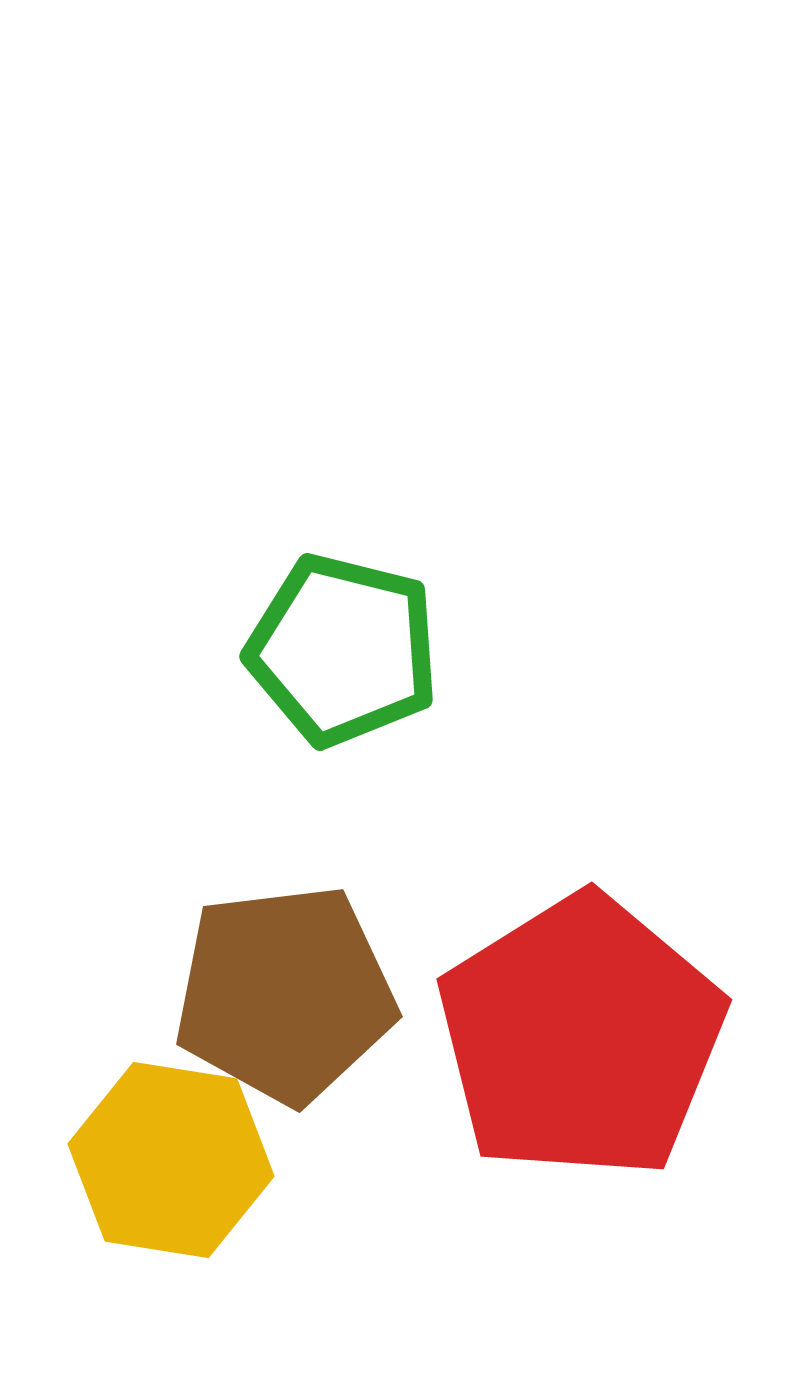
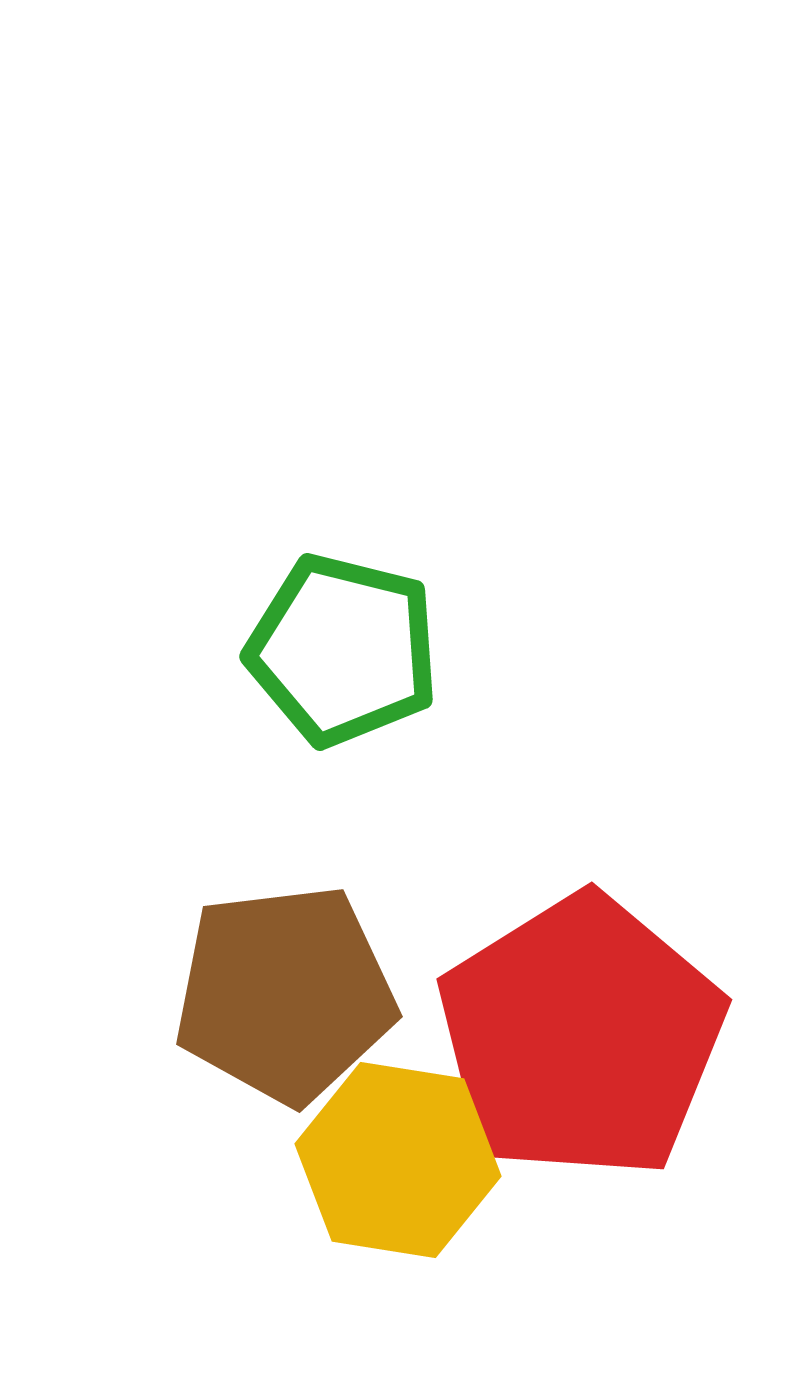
yellow hexagon: moved 227 px right
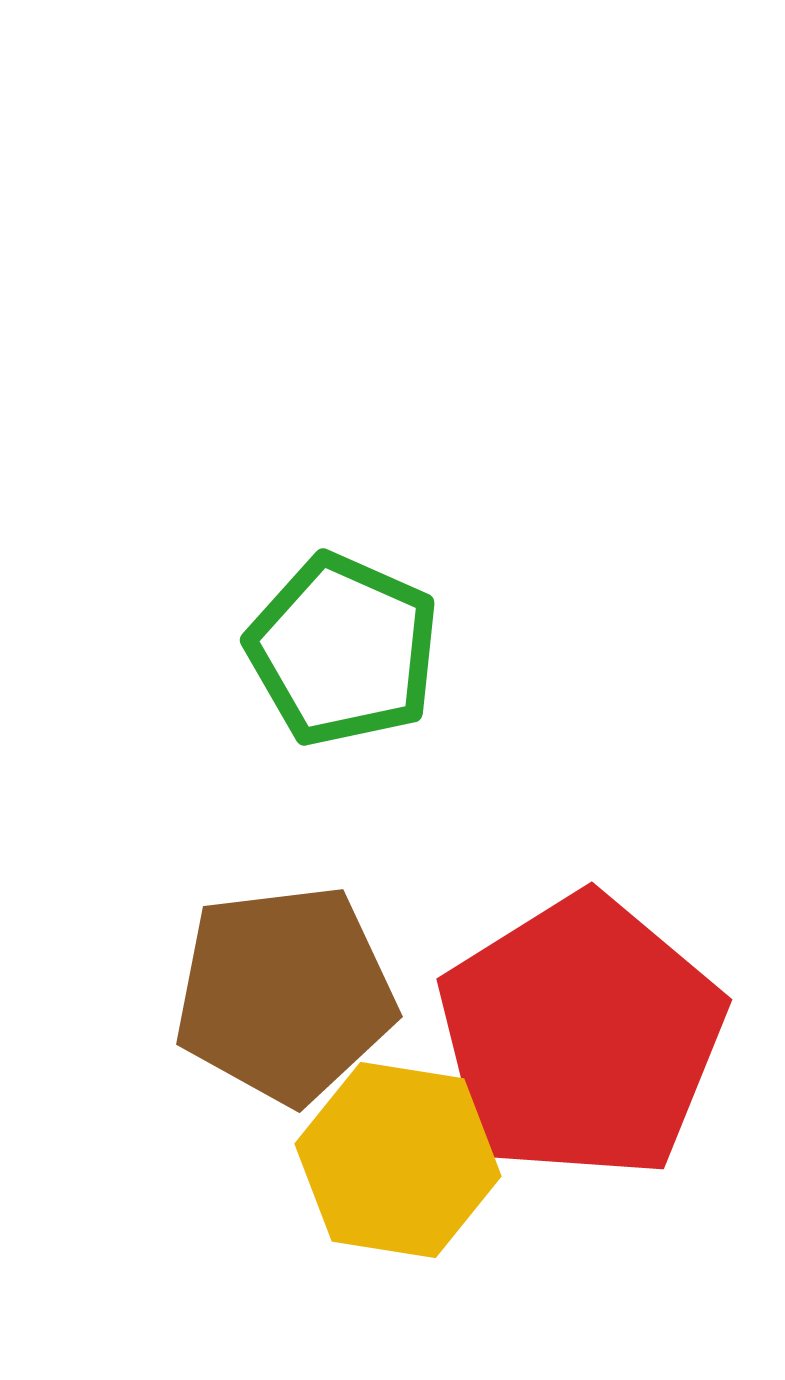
green pentagon: rotated 10 degrees clockwise
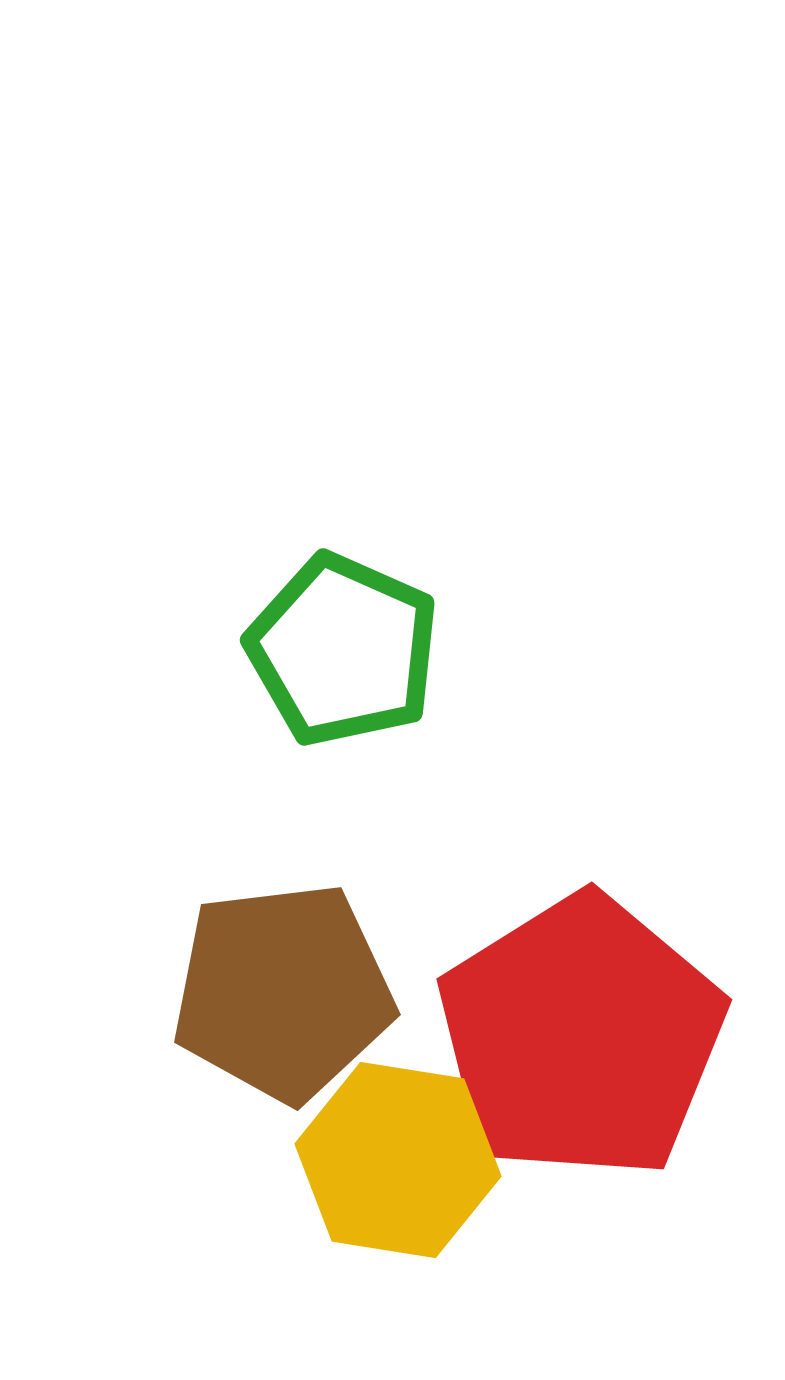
brown pentagon: moved 2 px left, 2 px up
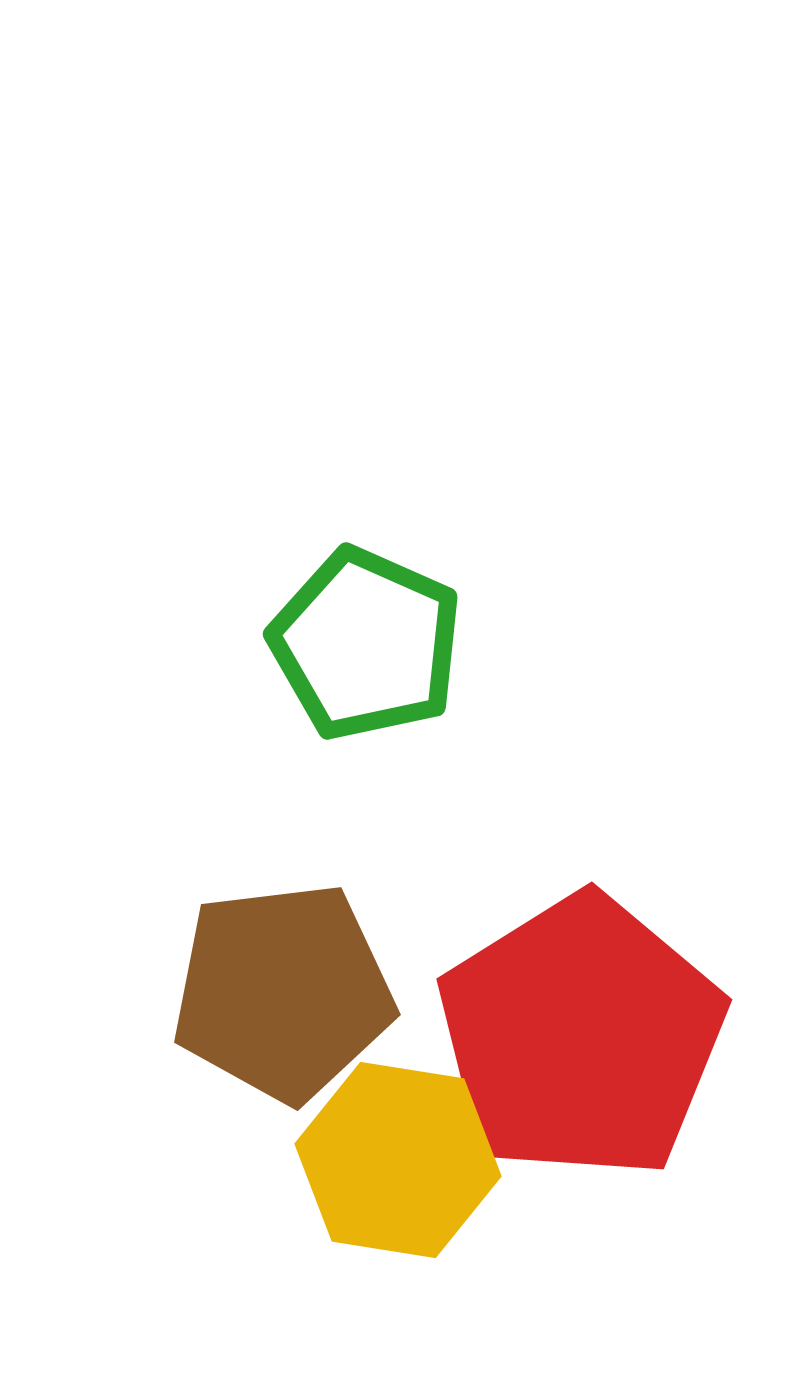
green pentagon: moved 23 px right, 6 px up
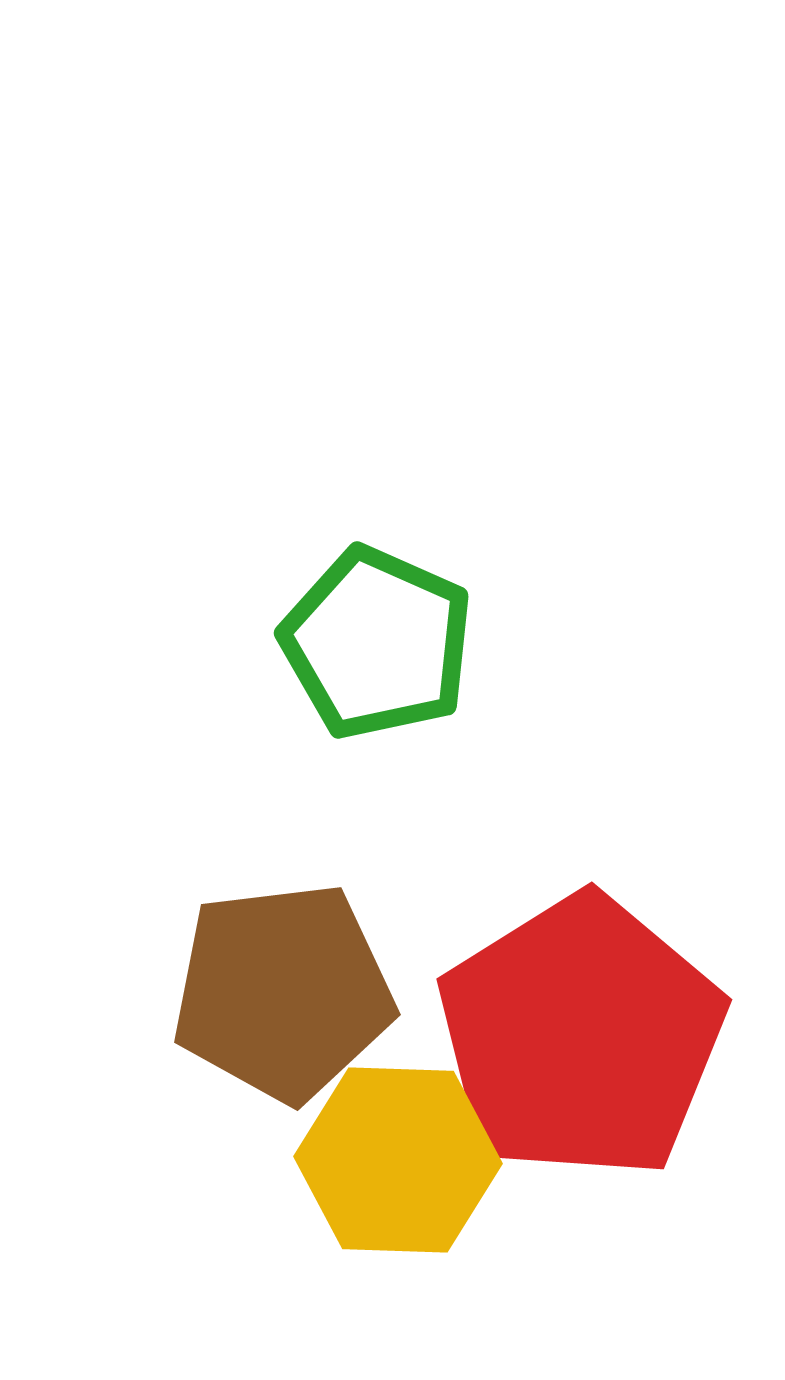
green pentagon: moved 11 px right, 1 px up
yellow hexagon: rotated 7 degrees counterclockwise
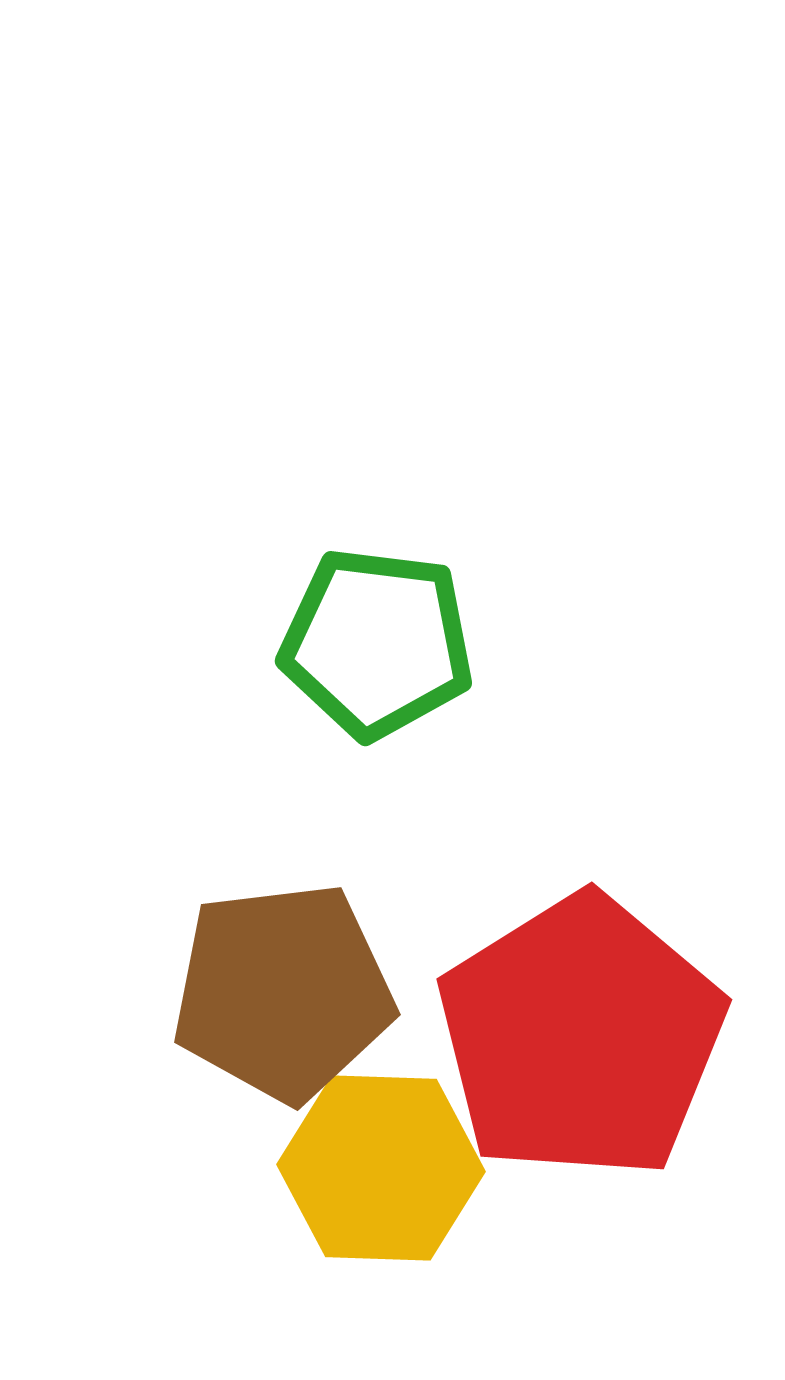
green pentagon: rotated 17 degrees counterclockwise
yellow hexagon: moved 17 px left, 8 px down
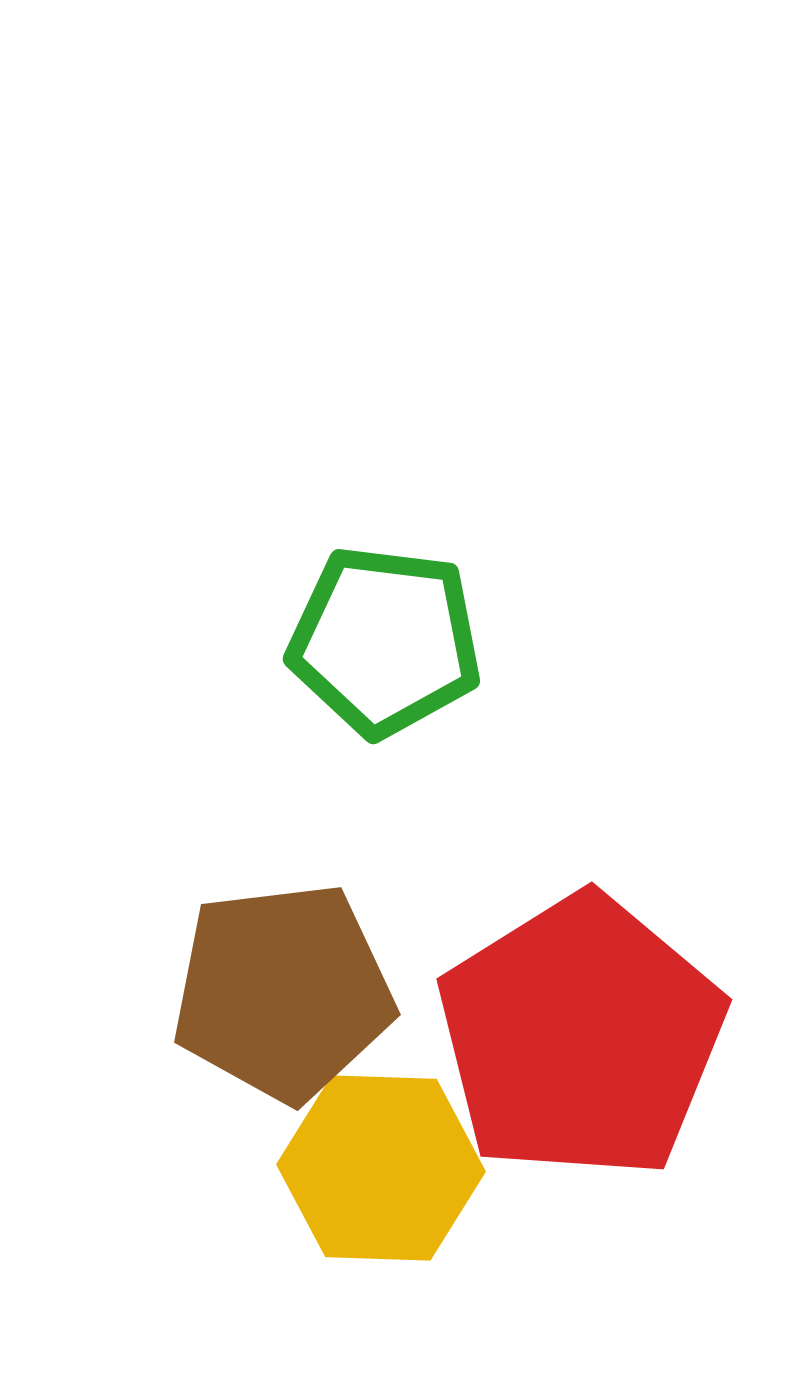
green pentagon: moved 8 px right, 2 px up
